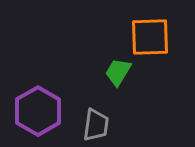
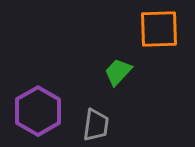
orange square: moved 9 px right, 8 px up
green trapezoid: rotated 12 degrees clockwise
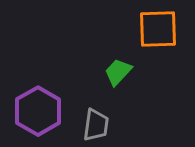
orange square: moved 1 px left
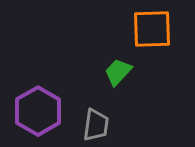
orange square: moved 6 px left
